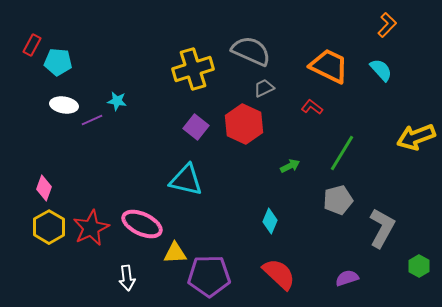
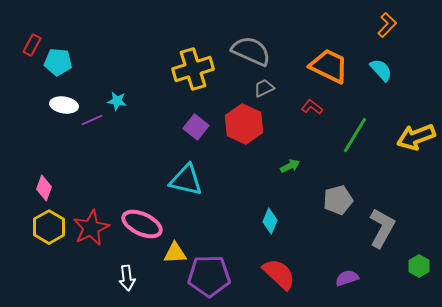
green line: moved 13 px right, 18 px up
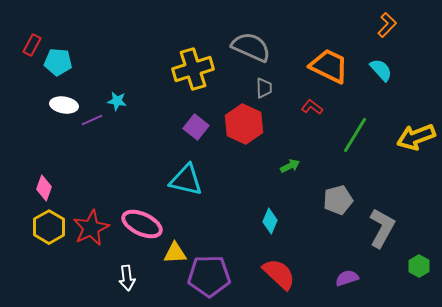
gray semicircle: moved 4 px up
gray trapezoid: rotated 115 degrees clockwise
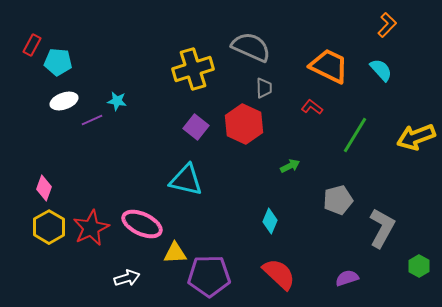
white ellipse: moved 4 px up; rotated 28 degrees counterclockwise
white arrow: rotated 100 degrees counterclockwise
